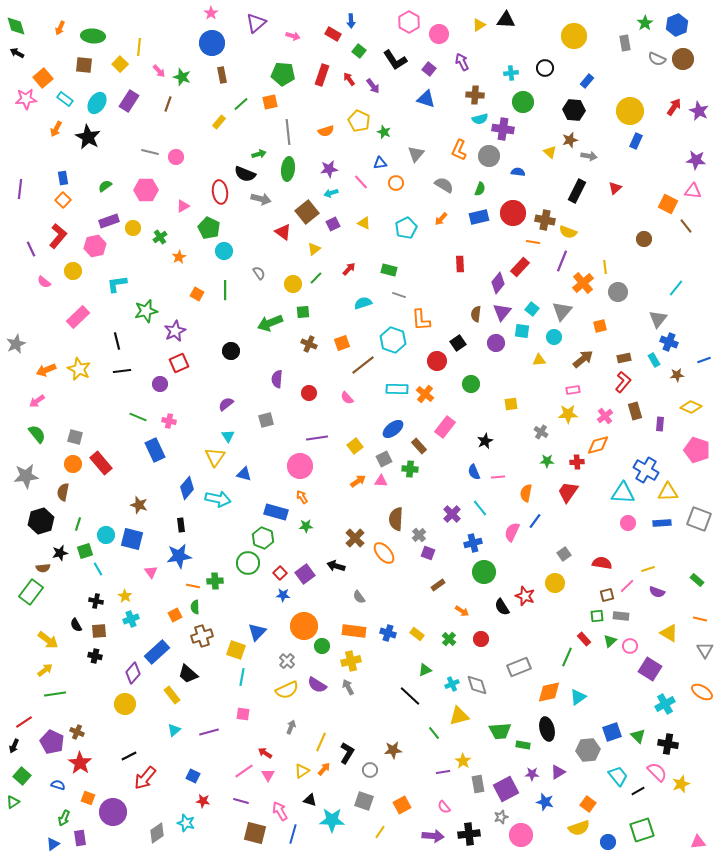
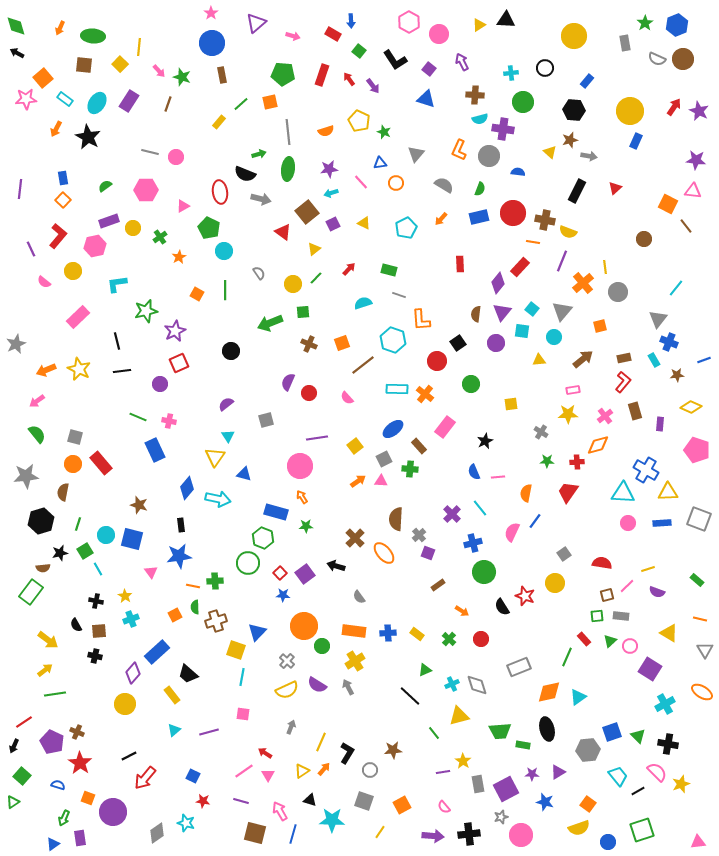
purple semicircle at (277, 379): moved 11 px right, 3 px down; rotated 18 degrees clockwise
green square at (85, 551): rotated 14 degrees counterclockwise
blue cross at (388, 633): rotated 21 degrees counterclockwise
brown cross at (202, 636): moved 14 px right, 15 px up
yellow cross at (351, 661): moved 4 px right; rotated 18 degrees counterclockwise
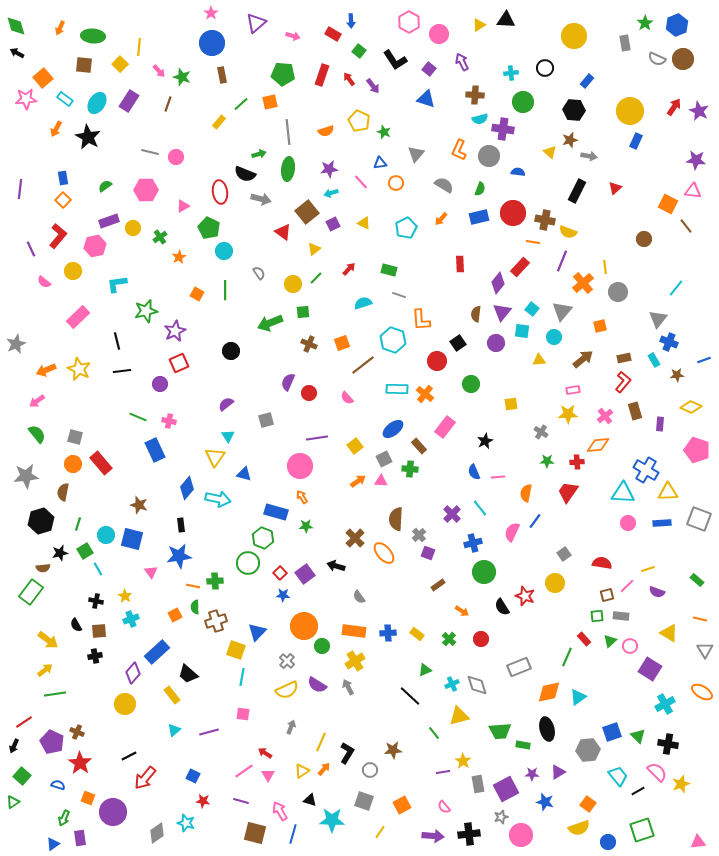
orange diamond at (598, 445): rotated 10 degrees clockwise
black cross at (95, 656): rotated 24 degrees counterclockwise
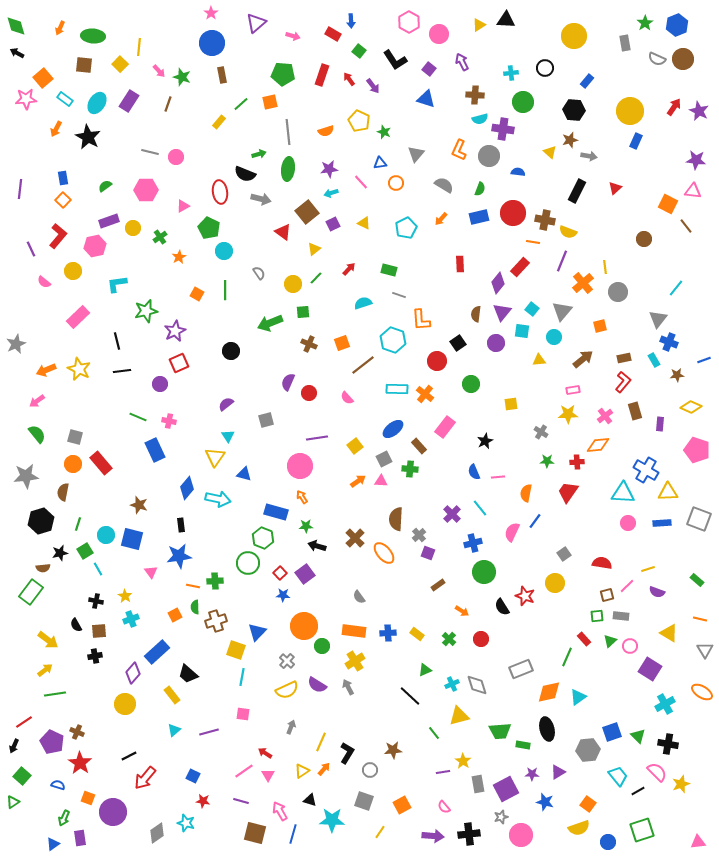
black arrow at (336, 566): moved 19 px left, 20 px up
gray rectangle at (519, 667): moved 2 px right, 2 px down
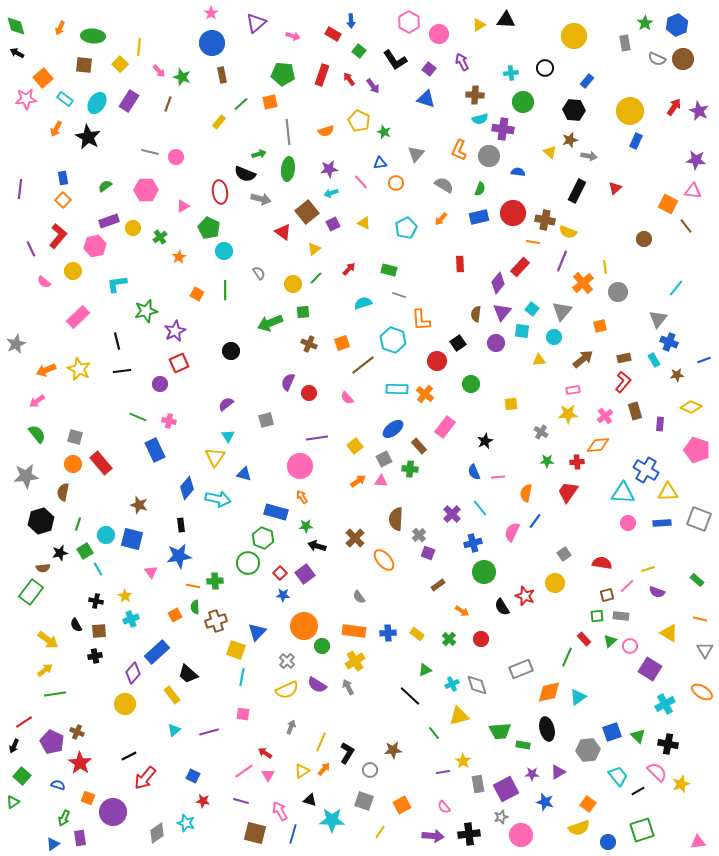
orange ellipse at (384, 553): moved 7 px down
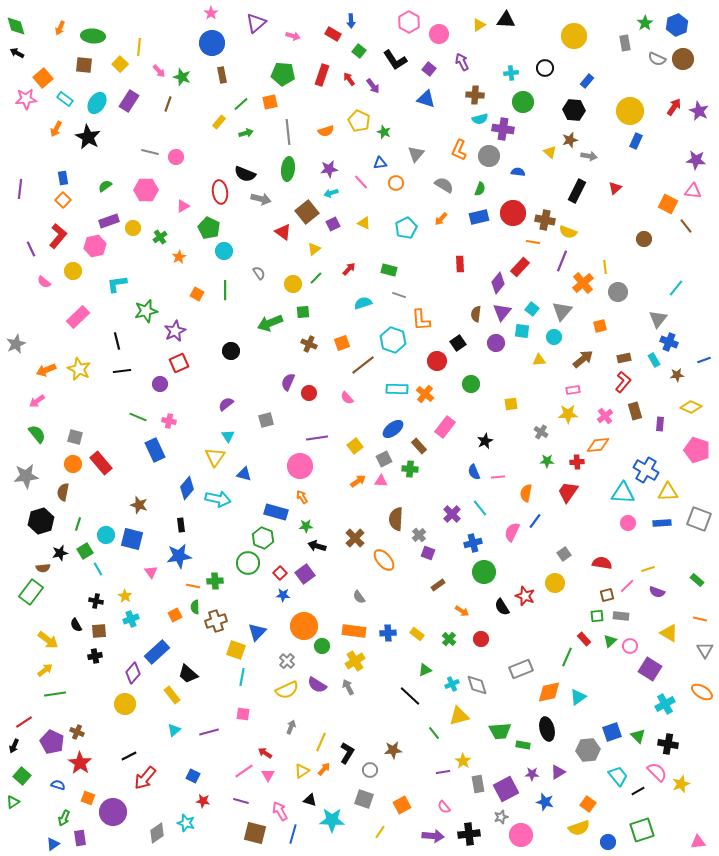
green arrow at (259, 154): moved 13 px left, 21 px up
gray square at (364, 801): moved 2 px up
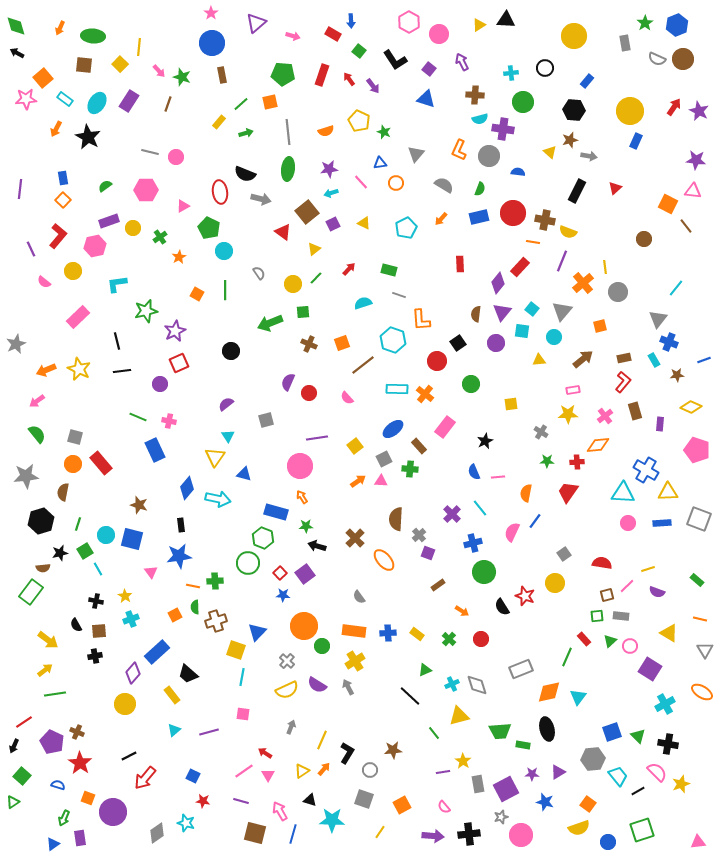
cyan triangle at (578, 697): rotated 18 degrees counterclockwise
yellow line at (321, 742): moved 1 px right, 2 px up
gray hexagon at (588, 750): moved 5 px right, 9 px down
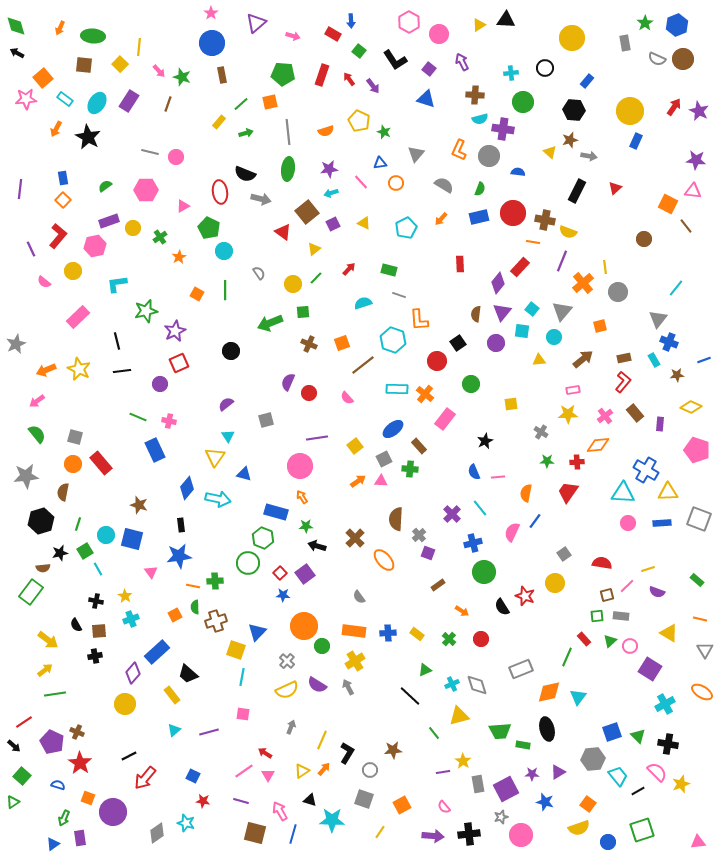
yellow circle at (574, 36): moved 2 px left, 2 px down
orange L-shape at (421, 320): moved 2 px left
brown rectangle at (635, 411): moved 2 px down; rotated 24 degrees counterclockwise
pink rectangle at (445, 427): moved 8 px up
black arrow at (14, 746): rotated 72 degrees counterclockwise
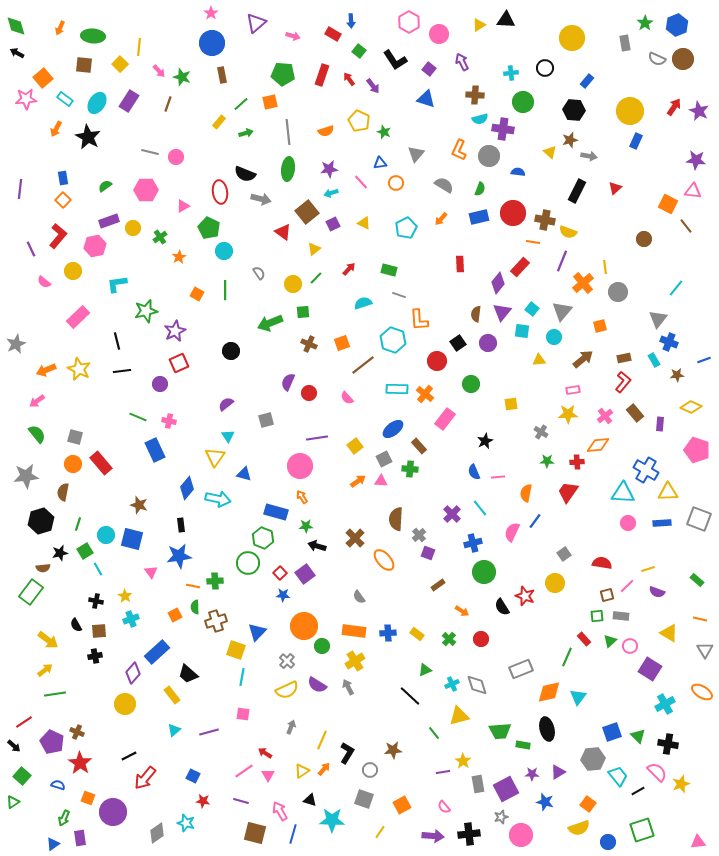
purple circle at (496, 343): moved 8 px left
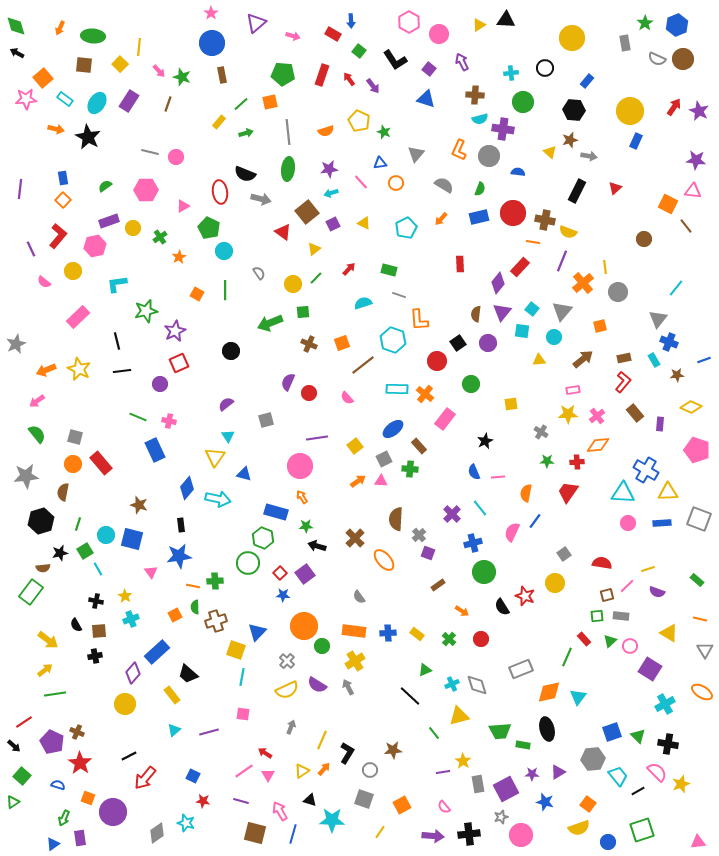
orange arrow at (56, 129): rotated 105 degrees counterclockwise
pink cross at (605, 416): moved 8 px left
